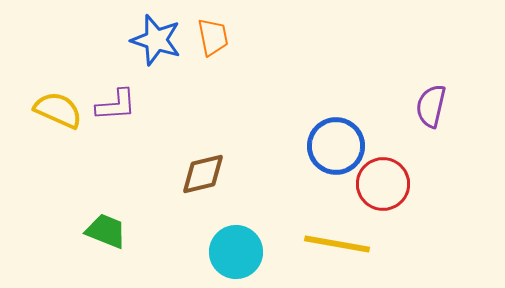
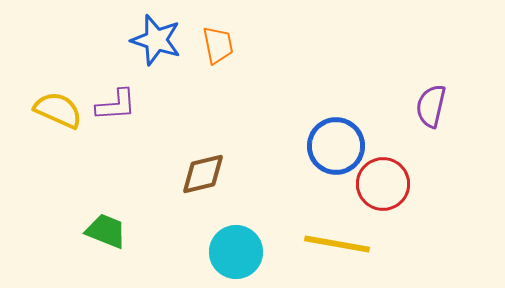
orange trapezoid: moved 5 px right, 8 px down
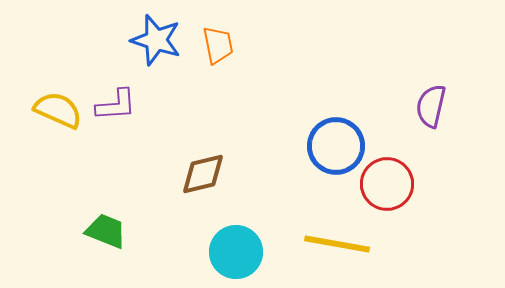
red circle: moved 4 px right
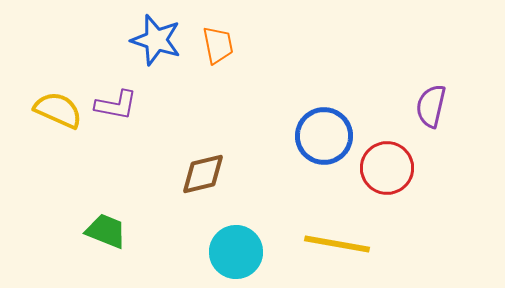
purple L-shape: rotated 15 degrees clockwise
blue circle: moved 12 px left, 10 px up
red circle: moved 16 px up
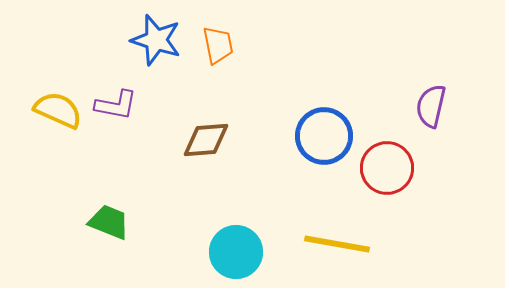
brown diamond: moved 3 px right, 34 px up; rotated 9 degrees clockwise
green trapezoid: moved 3 px right, 9 px up
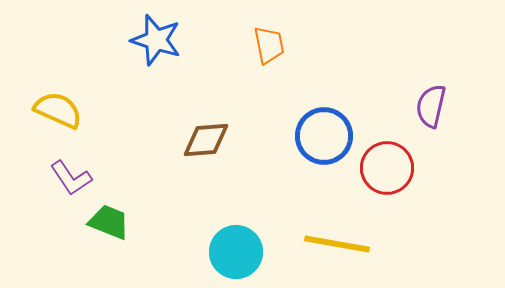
orange trapezoid: moved 51 px right
purple L-shape: moved 45 px left, 73 px down; rotated 45 degrees clockwise
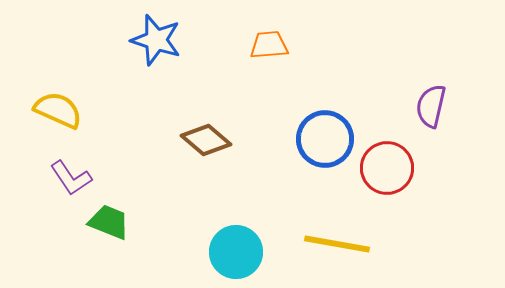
orange trapezoid: rotated 84 degrees counterclockwise
blue circle: moved 1 px right, 3 px down
brown diamond: rotated 45 degrees clockwise
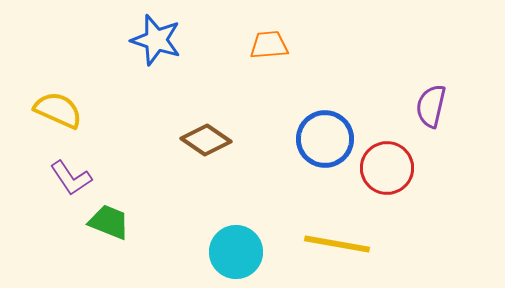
brown diamond: rotated 6 degrees counterclockwise
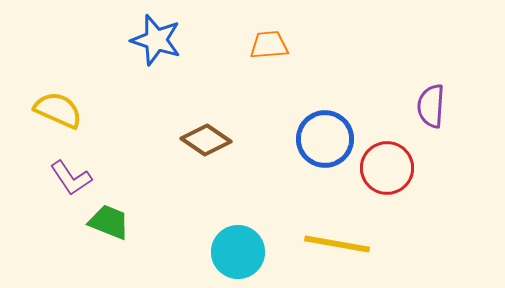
purple semicircle: rotated 9 degrees counterclockwise
cyan circle: moved 2 px right
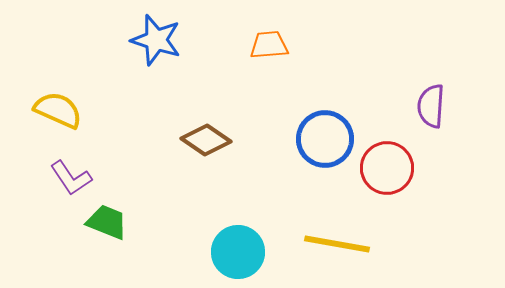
green trapezoid: moved 2 px left
